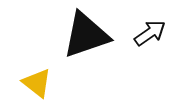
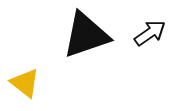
yellow triangle: moved 12 px left
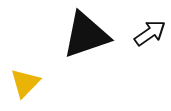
yellow triangle: rotated 36 degrees clockwise
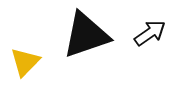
yellow triangle: moved 21 px up
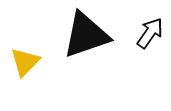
black arrow: rotated 20 degrees counterclockwise
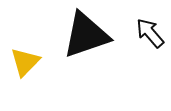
black arrow: rotated 76 degrees counterclockwise
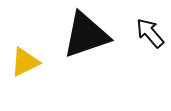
yellow triangle: rotated 20 degrees clockwise
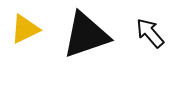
yellow triangle: moved 33 px up
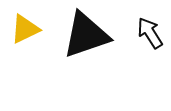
black arrow: rotated 8 degrees clockwise
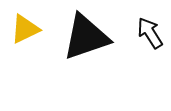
black triangle: moved 2 px down
